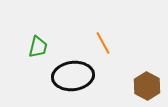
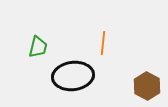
orange line: rotated 35 degrees clockwise
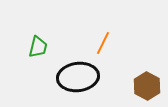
orange line: rotated 20 degrees clockwise
black ellipse: moved 5 px right, 1 px down
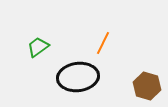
green trapezoid: rotated 140 degrees counterclockwise
brown hexagon: rotated 12 degrees counterclockwise
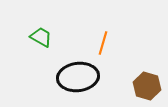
orange line: rotated 10 degrees counterclockwise
green trapezoid: moved 3 px right, 10 px up; rotated 65 degrees clockwise
